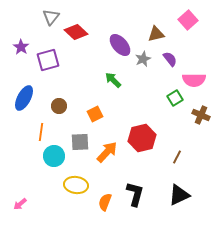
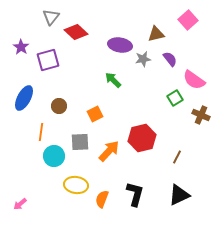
purple ellipse: rotated 40 degrees counterclockwise
gray star: rotated 14 degrees clockwise
pink semicircle: rotated 35 degrees clockwise
orange arrow: moved 2 px right, 1 px up
orange semicircle: moved 3 px left, 3 px up
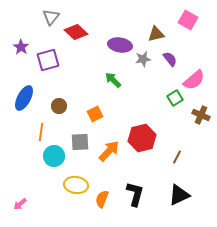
pink square: rotated 18 degrees counterclockwise
pink semicircle: rotated 75 degrees counterclockwise
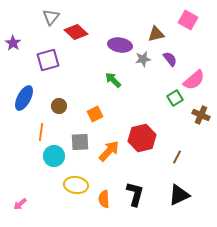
purple star: moved 8 px left, 4 px up
orange semicircle: moved 2 px right; rotated 24 degrees counterclockwise
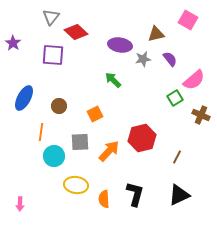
purple square: moved 5 px right, 5 px up; rotated 20 degrees clockwise
pink arrow: rotated 48 degrees counterclockwise
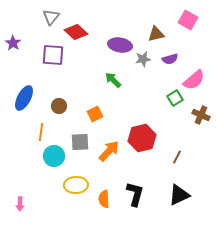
purple semicircle: rotated 112 degrees clockwise
yellow ellipse: rotated 10 degrees counterclockwise
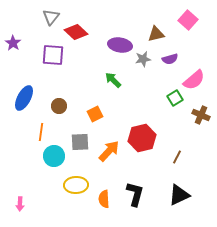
pink square: rotated 12 degrees clockwise
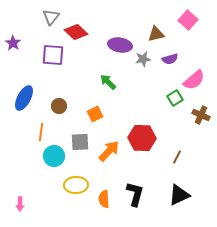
green arrow: moved 5 px left, 2 px down
red hexagon: rotated 16 degrees clockwise
